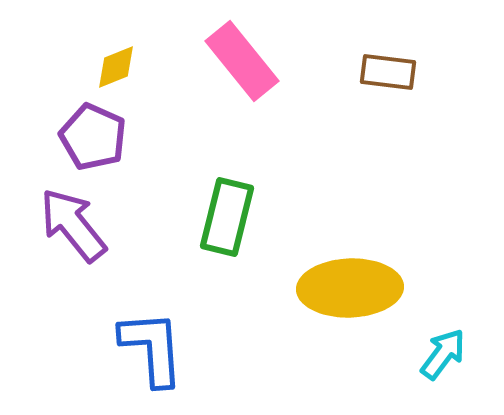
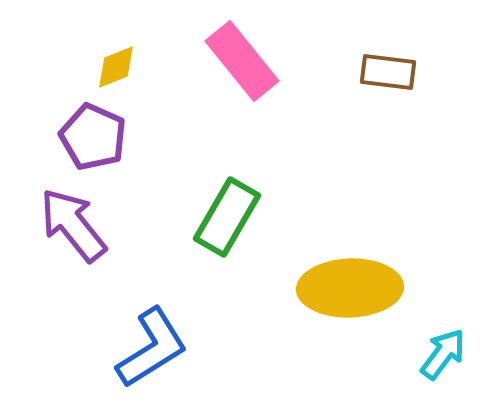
green rectangle: rotated 16 degrees clockwise
blue L-shape: rotated 62 degrees clockwise
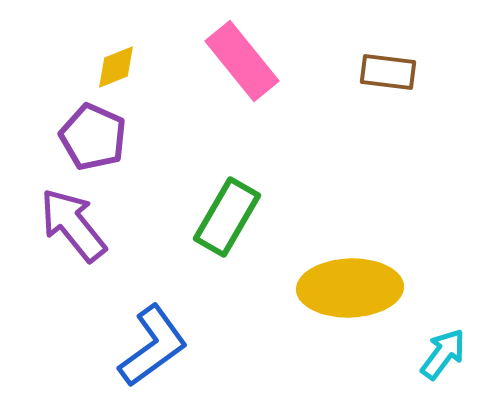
blue L-shape: moved 1 px right, 2 px up; rotated 4 degrees counterclockwise
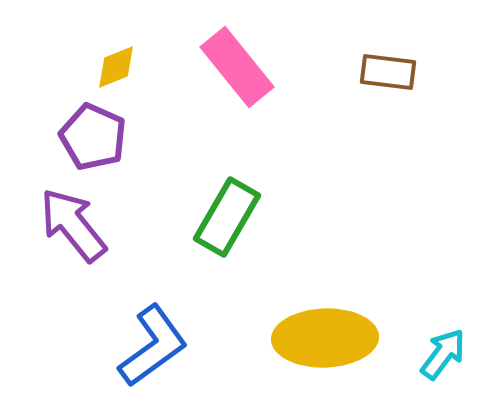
pink rectangle: moved 5 px left, 6 px down
yellow ellipse: moved 25 px left, 50 px down
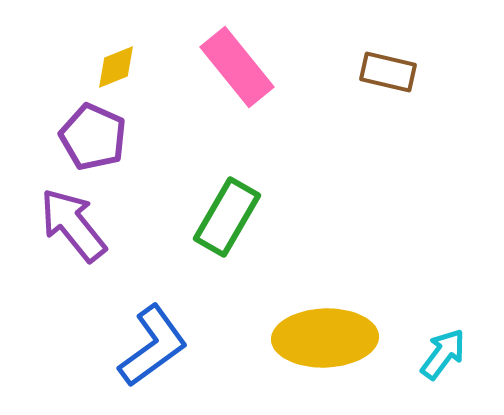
brown rectangle: rotated 6 degrees clockwise
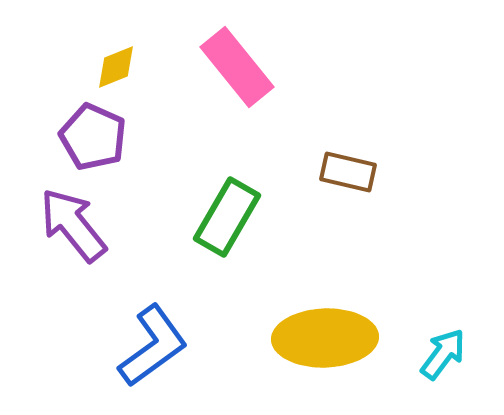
brown rectangle: moved 40 px left, 100 px down
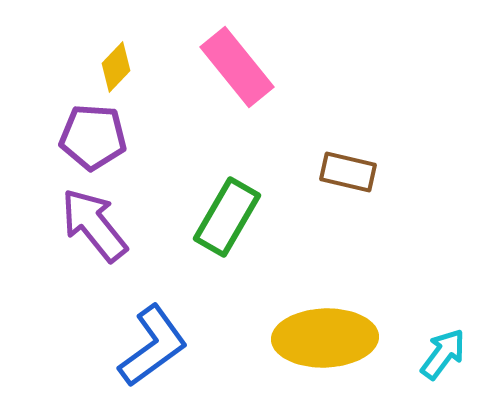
yellow diamond: rotated 24 degrees counterclockwise
purple pentagon: rotated 20 degrees counterclockwise
purple arrow: moved 21 px right
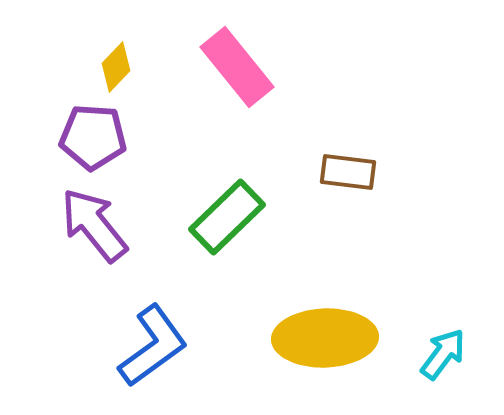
brown rectangle: rotated 6 degrees counterclockwise
green rectangle: rotated 16 degrees clockwise
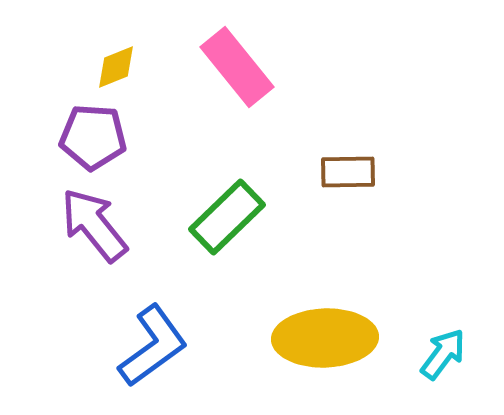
yellow diamond: rotated 24 degrees clockwise
brown rectangle: rotated 8 degrees counterclockwise
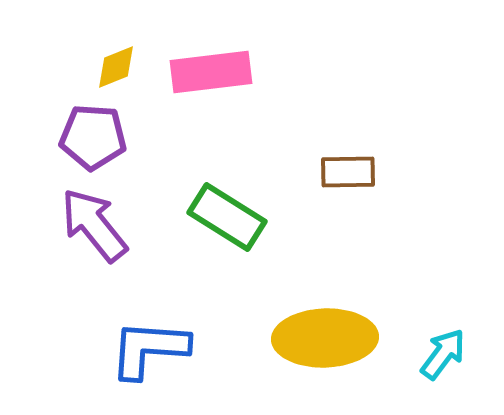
pink rectangle: moved 26 px left, 5 px down; rotated 58 degrees counterclockwise
green rectangle: rotated 76 degrees clockwise
blue L-shape: moved 4 px left, 3 px down; rotated 140 degrees counterclockwise
